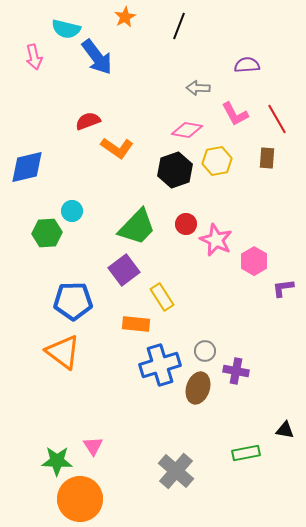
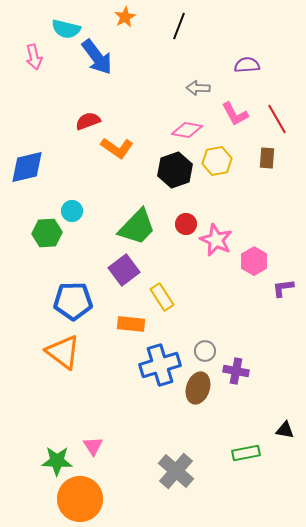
orange rectangle: moved 5 px left
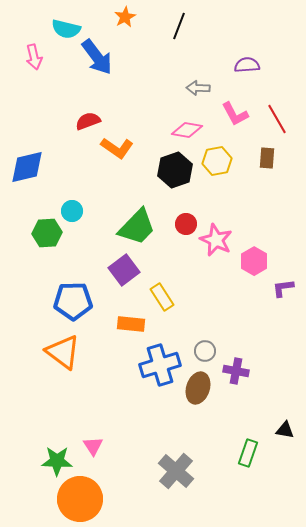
green rectangle: moved 2 px right; rotated 60 degrees counterclockwise
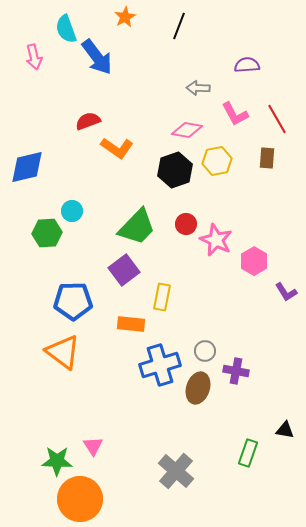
cyan semicircle: rotated 56 degrees clockwise
purple L-shape: moved 3 px right, 4 px down; rotated 115 degrees counterclockwise
yellow rectangle: rotated 44 degrees clockwise
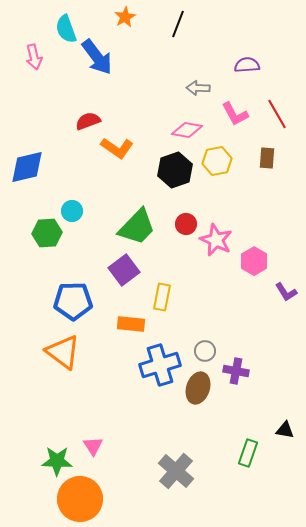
black line: moved 1 px left, 2 px up
red line: moved 5 px up
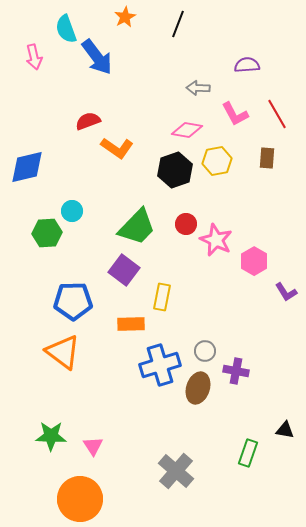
purple square: rotated 16 degrees counterclockwise
orange rectangle: rotated 8 degrees counterclockwise
green star: moved 6 px left, 25 px up
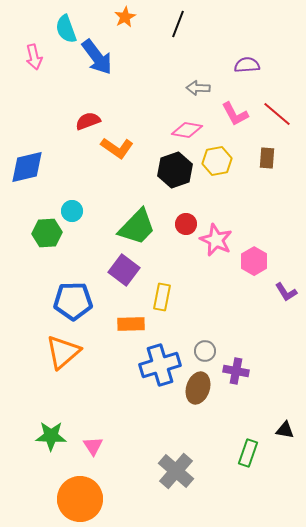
red line: rotated 20 degrees counterclockwise
orange triangle: rotated 42 degrees clockwise
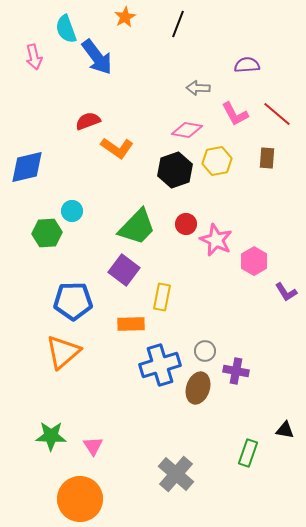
gray cross: moved 3 px down
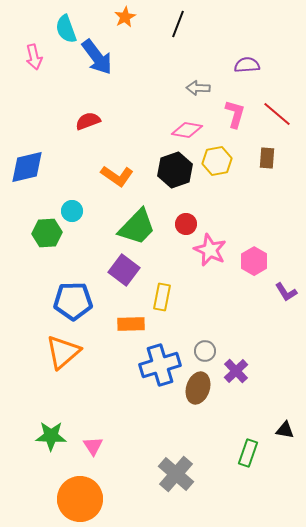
pink L-shape: rotated 136 degrees counterclockwise
orange L-shape: moved 28 px down
pink star: moved 6 px left, 10 px down
purple cross: rotated 35 degrees clockwise
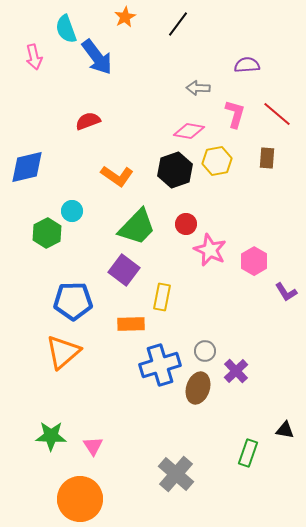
black line: rotated 16 degrees clockwise
pink diamond: moved 2 px right, 1 px down
green hexagon: rotated 24 degrees counterclockwise
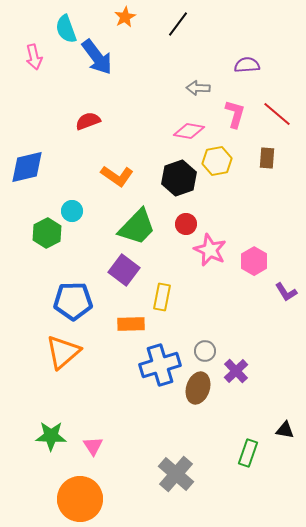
black hexagon: moved 4 px right, 8 px down
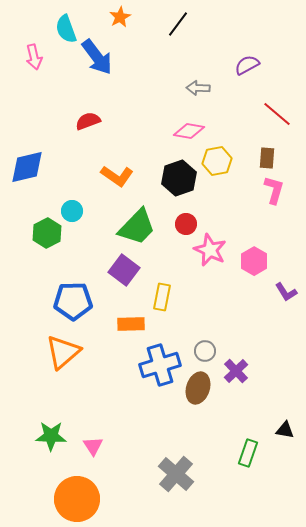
orange star: moved 5 px left
purple semicircle: rotated 25 degrees counterclockwise
pink L-shape: moved 39 px right, 76 px down
orange circle: moved 3 px left
